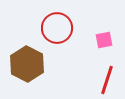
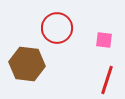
pink square: rotated 18 degrees clockwise
brown hexagon: rotated 20 degrees counterclockwise
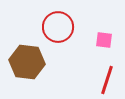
red circle: moved 1 px right, 1 px up
brown hexagon: moved 2 px up
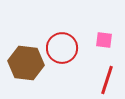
red circle: moved 4 px right, 21 px down
brown hexagon: moved 1 px left, 1 px down
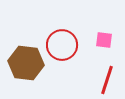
red circle: moved 3 px up
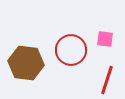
pink square: moved 1 px right, 1 px up
red circle: moved 9 px right, 5 px down
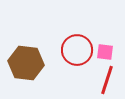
pink square: moved 13 px down
red circle: moved 6 px right
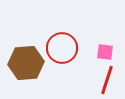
red circle: moved 15 px left, 2 px up
brown hexagon: rotated 12 degrees counterclockwise
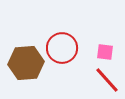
red line: rotated 60 degrees counterclockwise
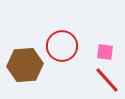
red circle: moved 2 px up
brown hexagon: moved 1 px left, 2 px down
